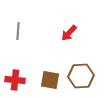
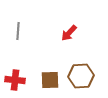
brown square: rotated 12 degrees counterclockwise
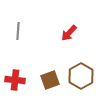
brown hexagon: rotated 25 degrees counterclockwise
brown square: rotated 18 degrees counterclockwise
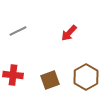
gray line: rotated 60 degrees clockwise
brown hexagon: moved 5 px right, 1 px down
red cross: moved 2 px left, 5 px up
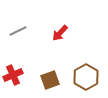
red arrow: moved 9 px left
red cross: rotated 30 degrees counterclockwise
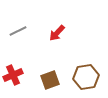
red arrow: moved 3 px left
brown hexagon: rotated 20 degrees clockwise
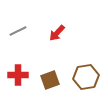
red cross: moved 5 px right; rotated 24 degrees clockwise
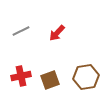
gray line: moved 3 px right
red cross: moved 3 px right, 1 px down; rotated 12 degrees counterclockwise
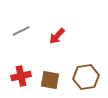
red arrow: moved 3 px down
brown square: rotated 30 degrees clockwise
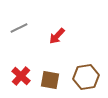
gray line: moved 2 px left, 3 px up
red cross: rotated 36 degrees counterclockwise
